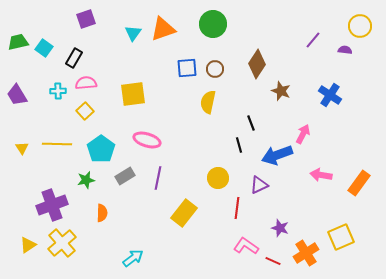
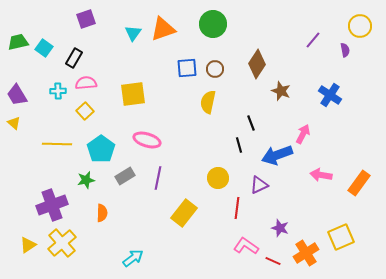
purple semicircle at (345, 50): rotated 72 degrees clockwise
yellow triangle at (22, 148): moved 8 px left, 25 px up; rotated 16 degrees counterclockwise
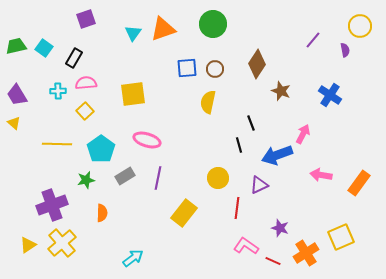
green trapezoid at (18, 42): moved 2 px left, 4 px down
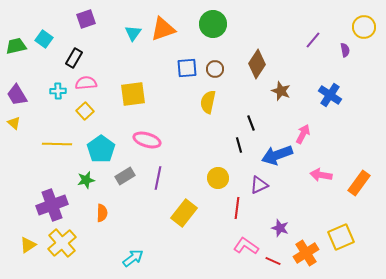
yellow circle at (360, 26): moved 4 px right, 1 px down
cyan square at (44, 48): moved 9 px up
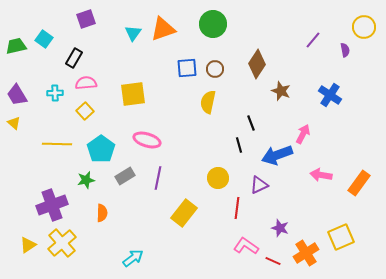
cyan cross at (58, 91): moved 3 px left, 2 px down
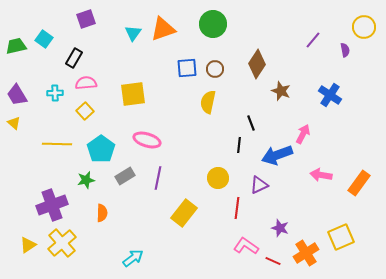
black line at (239, 145): rotated 21 degrees clockwise
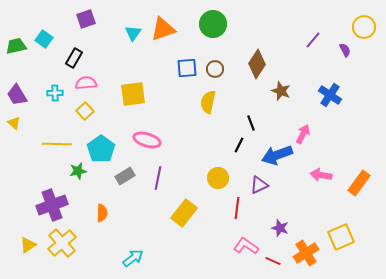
purple semicircle at (345, 50): rotated 16 degrees counterclockwise
black line at (239, 145): rotated 21 degrees clockwise
green star at (86, 180): moved 8 px left, 9 px up
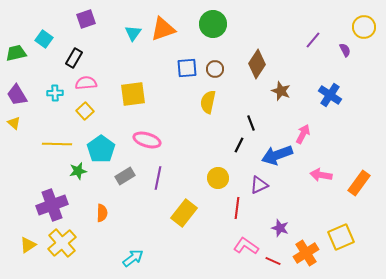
green trapezoid at (16, 46): moved 7 px down
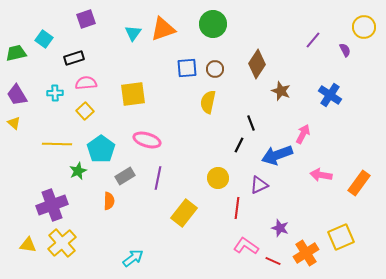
black rectangle at (74, 58): rotated 42 degrees clockwise
green star at (78, 171): rotated 12 degrees counterclockwise
orange semicircle at (102, 213): moved 7 px right, 12 px up
yellow triangle at (28, 245): rotated 42 degrees clockwise
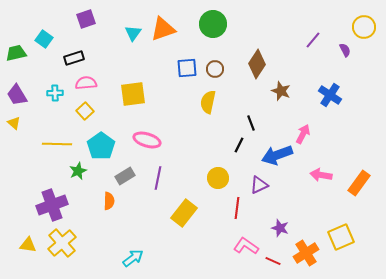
cyan pentagon at (101, 149): moved 3 px up
